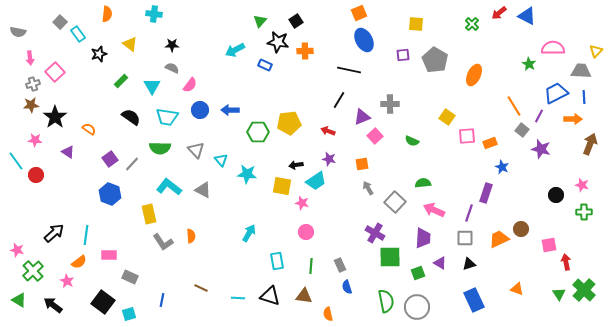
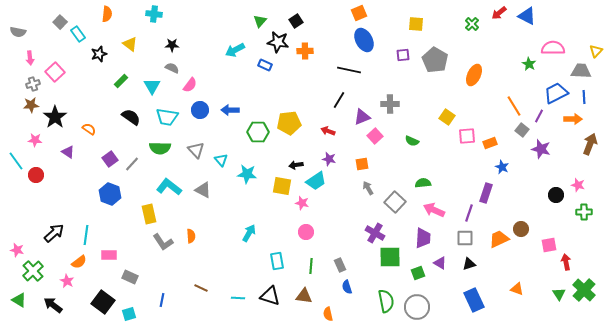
pink star at (582, 185): moved 4 px left
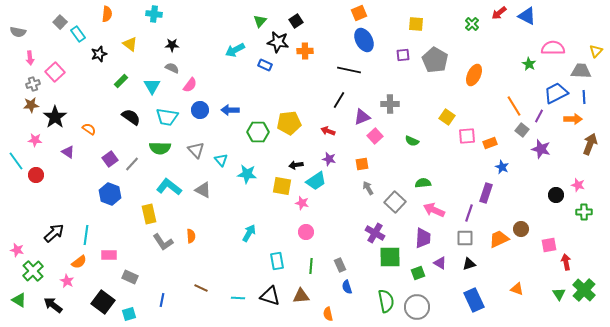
brown triangle at (304, 296): moved 3 px left; rotated 12 degrees counterclockwise
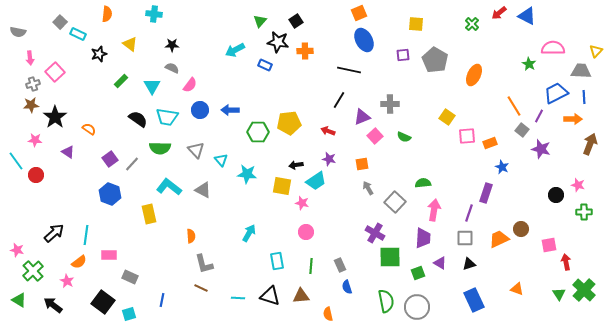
cyan rectangle at (78, 34): rotated 28 degrees counterclockwise
black semicircle at (131, 117): moved 7 px right, 2 px down
green semicircle at (412, 141): moved 8 px left, 4 px up
pink arrow at (434, 210): rotated 75 degrees clockwise
gray L-shape at (163, 242): moved 41 px right, 22 px down; rotated 20 degrees clockwise
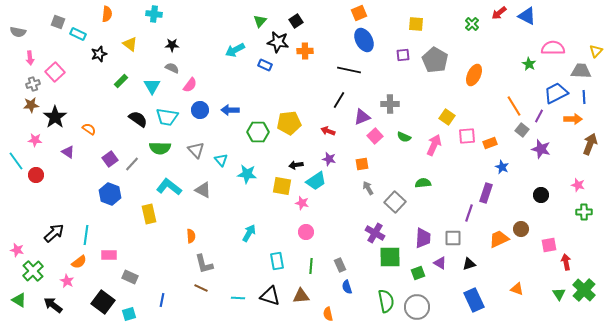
gray square at (60, 22): moved 2 px left; rotated 24 degrees counterclockwise
black circle at (556, 195): moved 15 px left
pink arrow at (434, 210): moved 65 px up; rotated 15 degrees clockwise
gray square at (465, 238): moved 12 px left
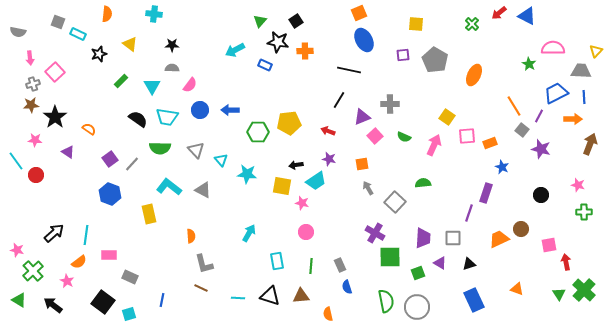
gray semicircle at (172, 68): rotated 24 degrees counterclockwise
